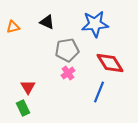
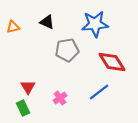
red diamond: moved 2 px right, 1 px up
pink cross: moved 8 px left, 25 px down
blue line: rotated 30 degrees clockwise
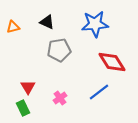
gray pentagon: moved 8 px left
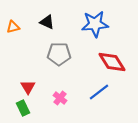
gray pentagon: moved 4 px down; rotated 10 degrees clockwise
pink cross: rotated 16 degrees counterclockwise
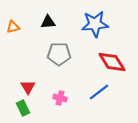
black triangle: moved 1 px right; rotated 28 degrees counterclockwise
pink cross: rotated 24 degrees counterclockwise
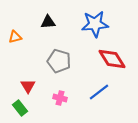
orange triangle: moved 2 px right, 10 px down
gray pentagon: moved 7 px down; rotated 15 degrees clockwise
red diamond: moved 3 px up
red triangle: moved 1 px up
green rectangle: moved 3 px left; rotated 14 degrees counterclockwise
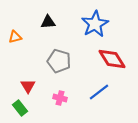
blue star: rotated 24 degrees counterclockwise
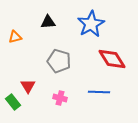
blue star: moved 4 px left
blue line: rotated 40 degrees clockwise
green rectangle: moved 7 px left, 6 px up
